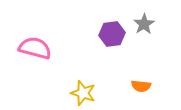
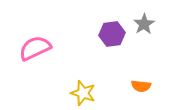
pink semicircle: rotated 40 degrees counterclockwise
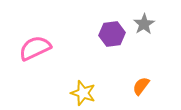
orange semicircle: rotated 120 degrees clockwise
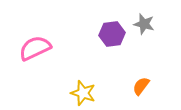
gray star: rotated 25 degrees counterclockwise
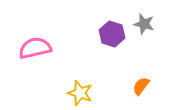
purple hexagon: rotated 25 degrees clockwise
pink semicircle: rotated 12 degrees clockwise
yellow star: moved 3 px left
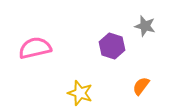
gray star: moved 1 px right, 2 px down
purple hexagon: moved 12 px down
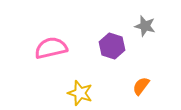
pink semicircle: moved 16 px right
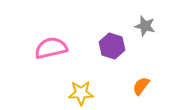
yellow star: moved 1 px right; rotated 20 degrees counterclockwise
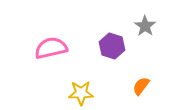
gray star: rotated 20 degrees clockwise
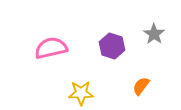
gray star: moved 9 px right, 8 px down
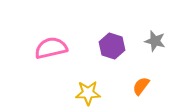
gray star: moved 1 px right, 7 px down; rotated 20 degrees counterclockwise
yellow star: moved 7 px right
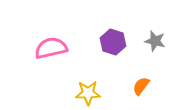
purple hexagon: moved 1 px right, 4 px up
